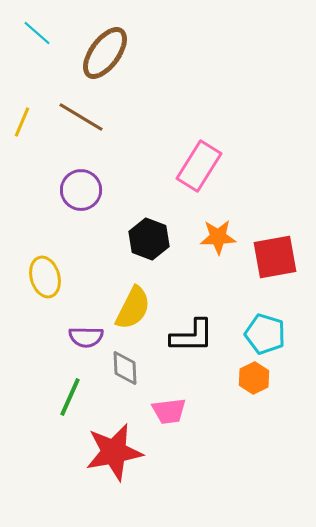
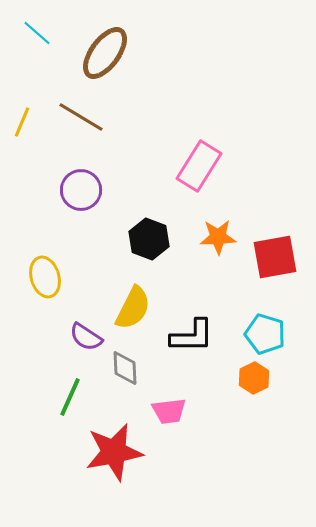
purple semicircle: rotated 32 degrees clockwise
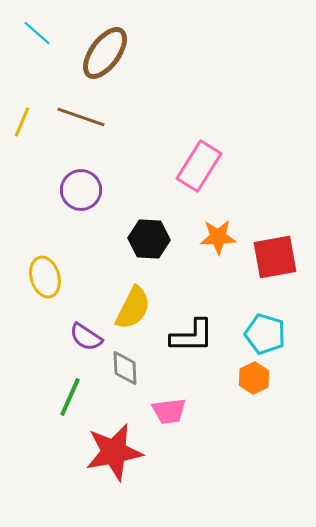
brown line: rotated 12 degrees counterclockwise
black hexagon: rotated 18 degrees counterclockwise
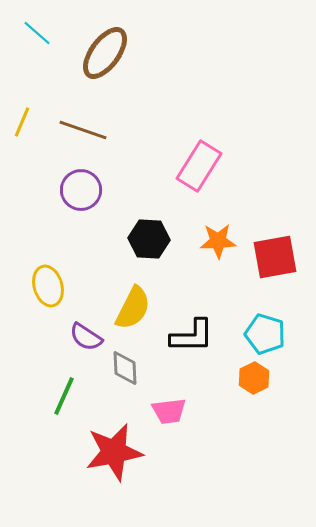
brown line: moved 2 px right, 13 px down
orange star: moved 4 px down
yellow ellipse: moved 3 px right, 9 px down
green line: moved 6 px left, 1 px up
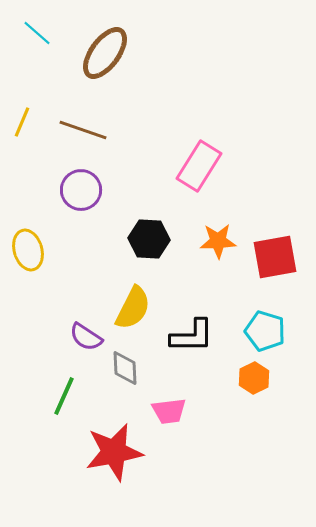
yellow ellipse: moved 20 px left, 36 px up
cyan pentagon: moved 3 px up
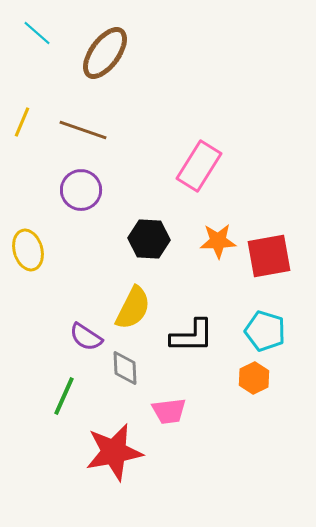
red square: moved 6 px left, 1 px up
